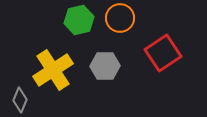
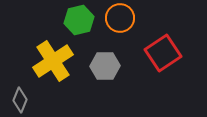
yellow cross: moved 9 px up
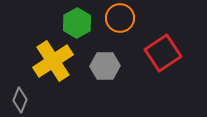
green hexagon: moved 2 px left, 3 px down; rotated 16 degrees counterclockwise
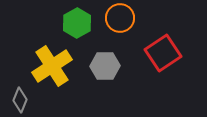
yellow cross: moved 1 px left, 5 px down
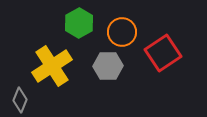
orange circle: moved 2 px right, 14 px down
green hexagon: moved 2 px right
gray hexagon: moved 3 px right
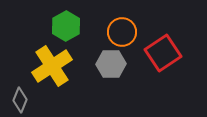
green hexagon: moved 13 px left, 3 px down
gray hexagon: moved 3 px right, 2 px up
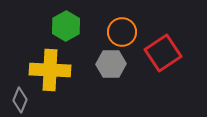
yellow cross: moved 2 px left, 4 px down; rotated 36 degrees clockwise
